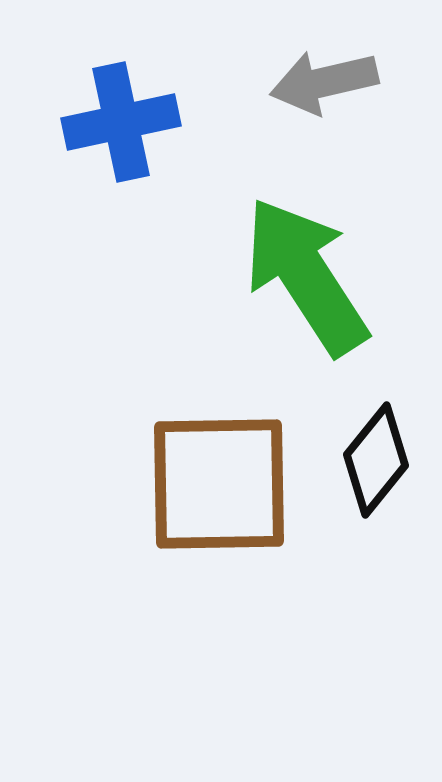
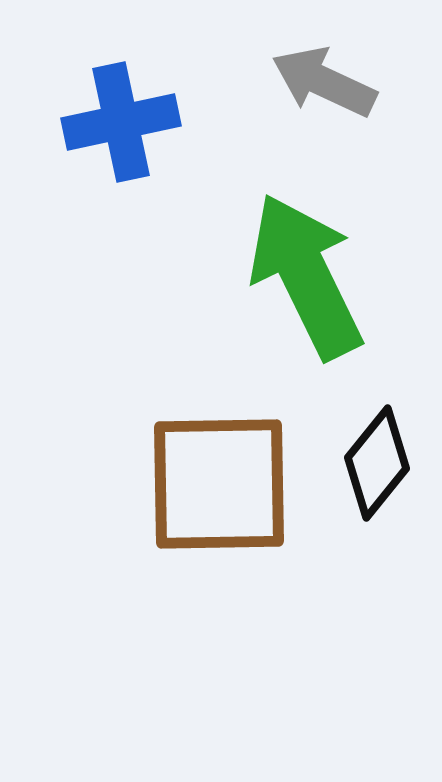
gray arrow: rotated 38 degrees clockwise
green arrow: rotated 7 degrees clockwise
black diamond: moved 1 px right, 3 px down
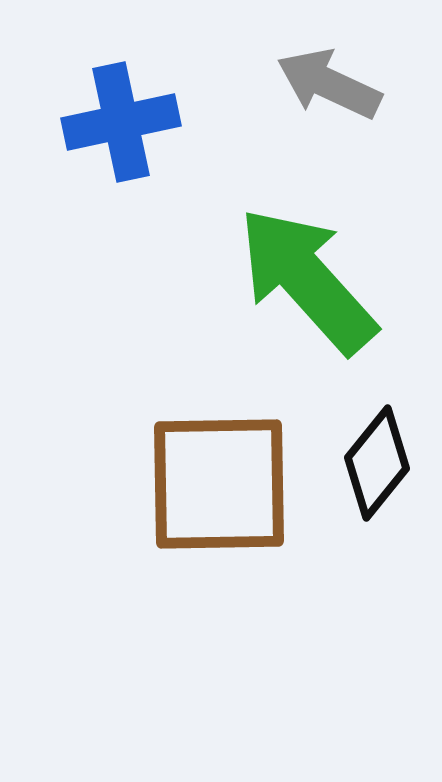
gray arrow: moved 5 px right, 2 px down
green arrow: moved 1 px right, 4 px down; rotated 16 degrees counterclockwise
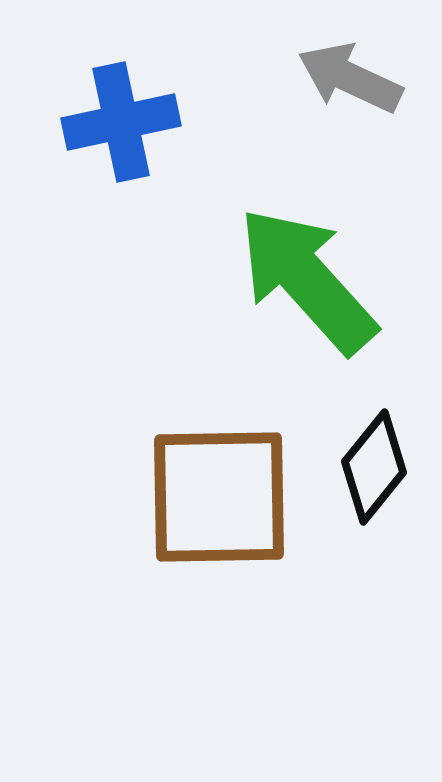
gray arrow: moved 21 px right, 6 px up
black diamond: moved 3 px left, 4 px down
brown square: moved 13 px down
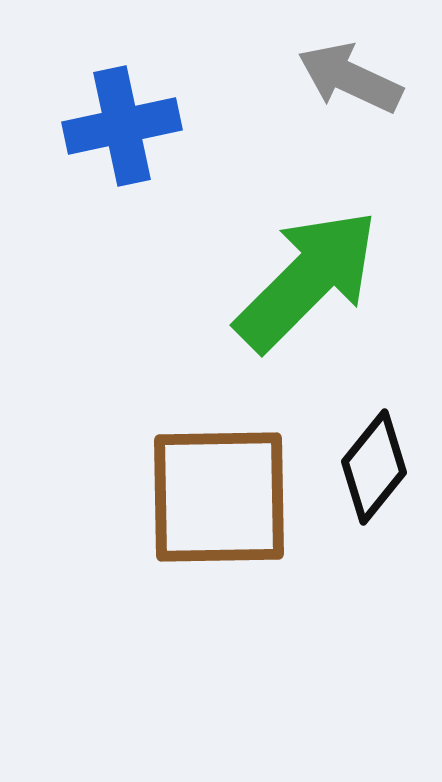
blue cross: moved 1 px right, 4 px down
green arrow: rotated 87 degrees clockwise
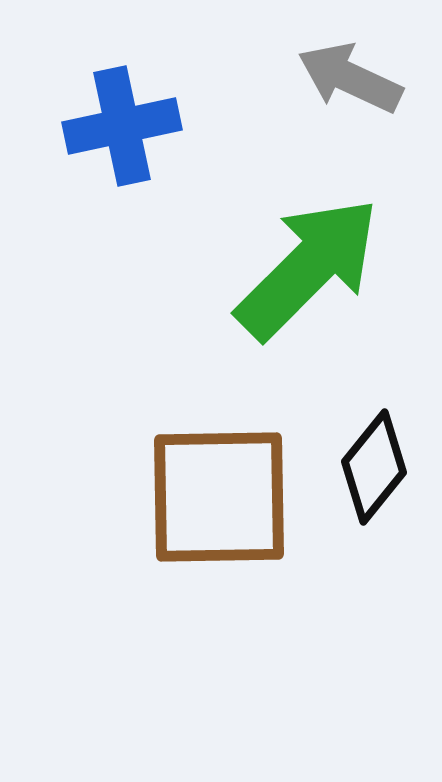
green arrow: moved 1 px right, 12 px up
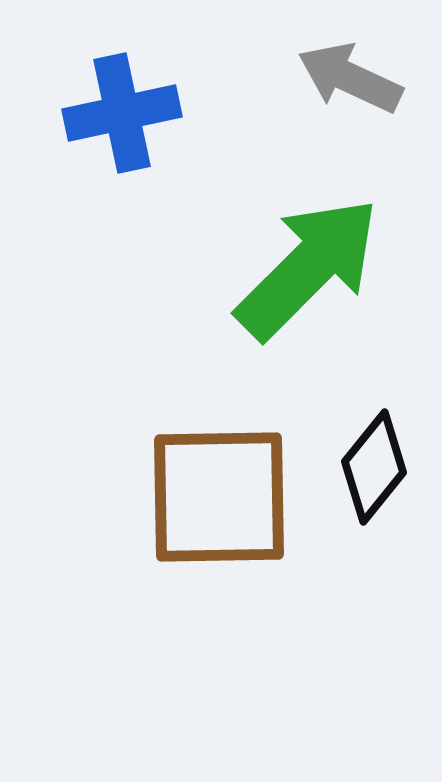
blue cross: moved 13 px up
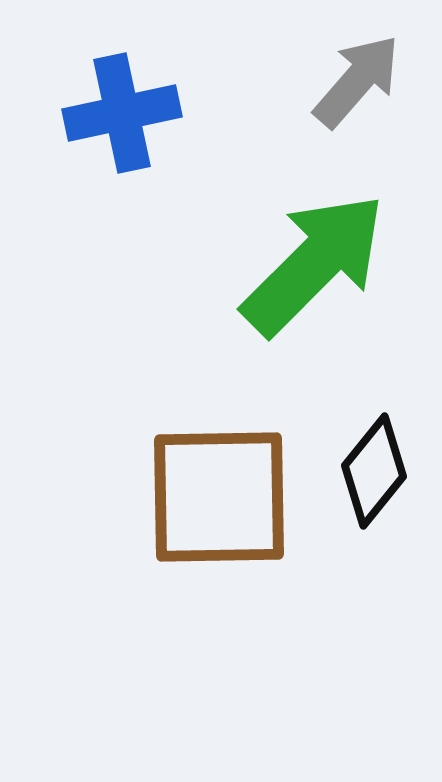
gray arrow: moved 7 px right, 3 px down; rotated 106 degrees clockwise
green arrow: moved 6 px right, 4 px up
black diamond: moved 4 px down
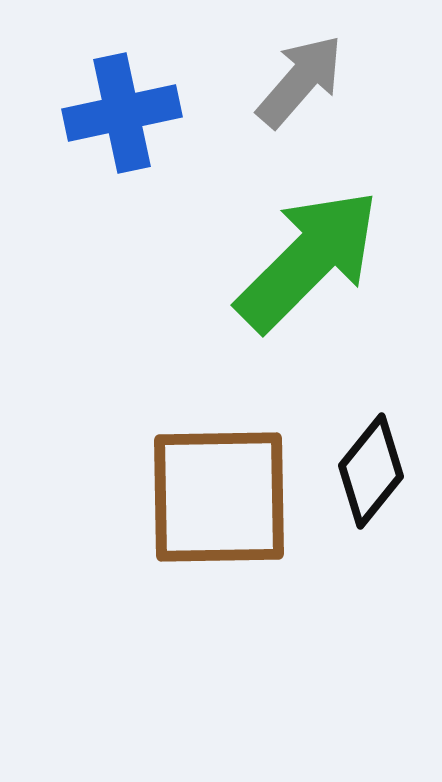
gray arrow: moved 57 px left
green arrow: moved 6 px left, 4 px up
black diamond: moved 3 px left
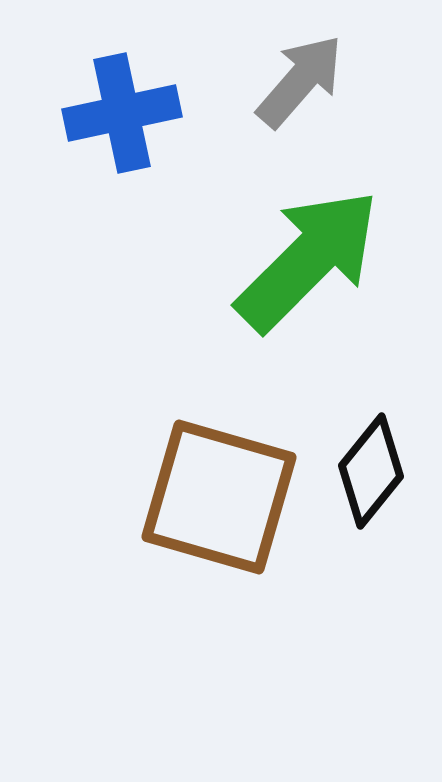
brown square: rotated 17 degrees clockwise
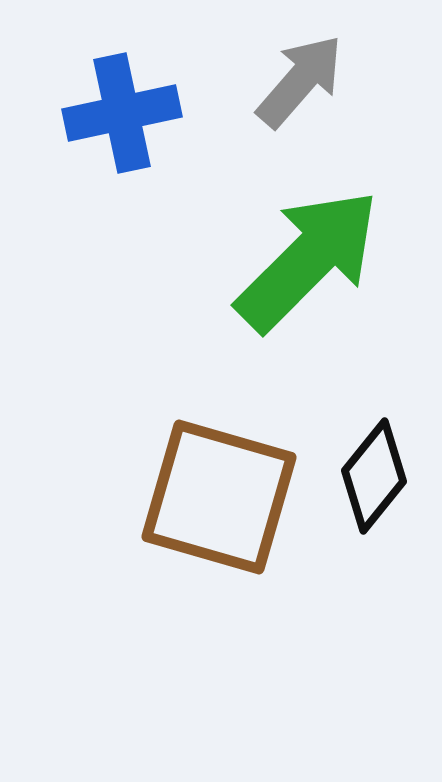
black diamond: moved 3 px right, 5 px down
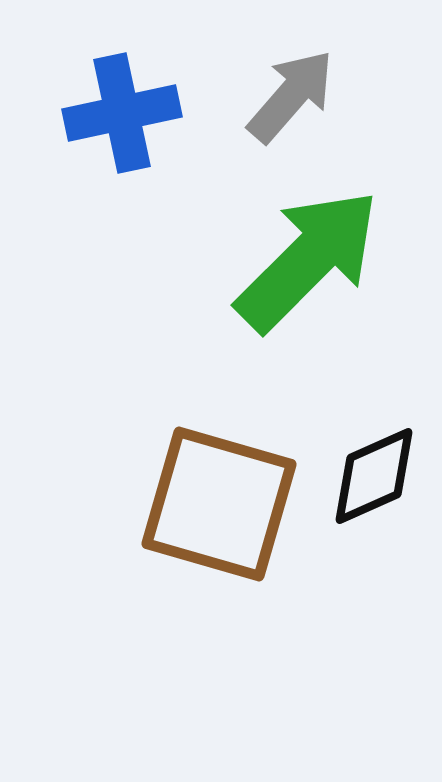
gray arrow: moved 9 px left, 15 px down
black diamond: rotated 27 degrees clockwise
brown square: moved 7 px down
